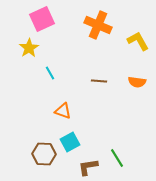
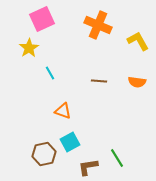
brown hexagon: rotated 15 degrees counterclockwise
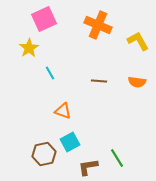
pink square: moved 2 px right
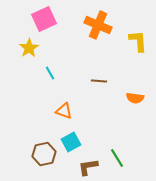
yellow L-shape: rotated 25 degrees clockwise
orange semicircle: moved 2 px left, 16 px down
orange triangle: moved 1 px right
cyan square: moved 1 px right
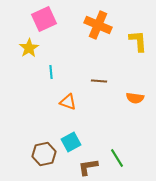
cyan line: moved 1 px right, 1 px up; rotated 24 degrees clockwise
orange triangle: moved 4 px right, 9 px up
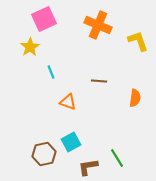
yellow L-shape: rotated 15 degrees counterclockwise
yellow star: moved 1 px right, 1 px up
cyan line: rotated 16 degrees counterclockwise
orange semicircle: rotated 90 degrees counterclockwise
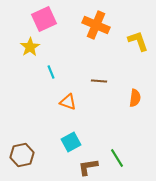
orange cross: moved 2 px left
brown hexagon: moved 22 px left, 1 px down
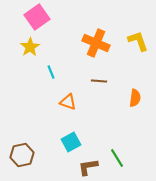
pink square: moved 7 px left, 2 px up; rotated 10 degrees counterclockwise
orange cross: moved 18 px down
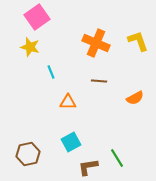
yellow star: rotated 24 degrees counterclockwise
orange semicircle: rotated 54 degrees clockwise
orange triangle: rotated 18 degrees counterclockwise
brown hexagon: moved 6 px right, 1 px up
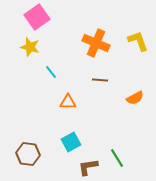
cyan line: rotated 16 degrees counterclockwise
brown line: moved 1 px right, 1 px up
brown hexagon: rotated 20 degrees clockwise
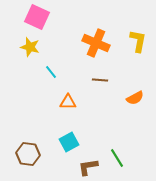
pink square: rotated 30 degrees counterclockwise
yellow L-shape: rotated 30 degrees clockwise
cyan square: moved 2 px left
